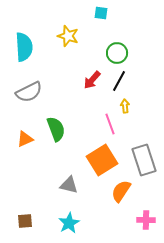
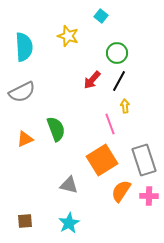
cyan square: moved 3 px down; rotated 32 degrees clockwise
gray semicircle: moved 7 px left
pink cross: moved 3 px right, 24 px up
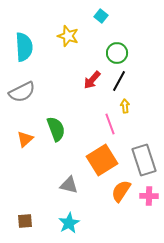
orange triangle: rotated 18 degrees counterclockwise
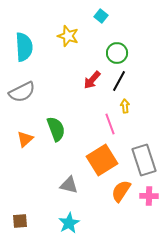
brown square: moved 5 px left
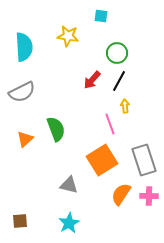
cyan square: rotated 32 degrees counterclockwise
yellow star: rotated 10 degrees counterclockwise
orange semicircle: moved 3 px down
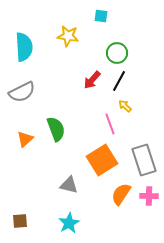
yellow arrow: rotated 40 degrees counterclockwise
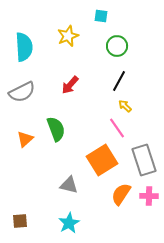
yellow star: rotated 30 degrees counterclockwise
green circle: moved 7 px up
red arrow: moved 22 px left, 5 px down
pink line: moved 7 px right, 4 px down; rotated 15 degrees counterclockwise
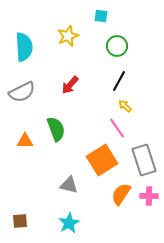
orange triangle: moved 2 px down; rotated 42 degrees clockwise
